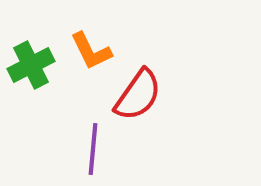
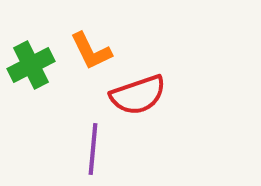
red semicircle: rotated 36 degrees clockwise
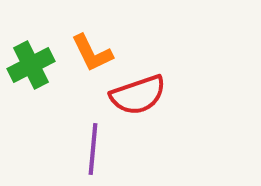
orange L-shape: moved 1 px right, 2 px down
